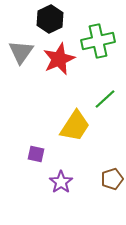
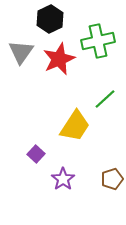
purple square: rotated 30 degrees clockwise
purple star: moved 2 px right, 3 px up
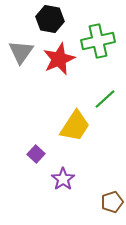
black hexagon: rotated 24 degrees counterclockwise
brown pentagon: moved 23 px down
